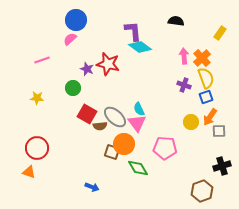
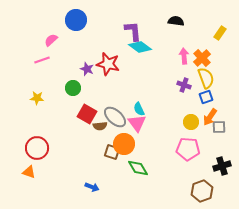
pink semicircle: moved 19 px left, 1 px down
gray square: moved 4 px up
pink pentagon: moved 23 px right, 1 px down
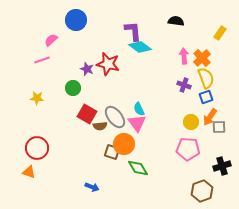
gray ellipse: rotated 10 degrees clockwise
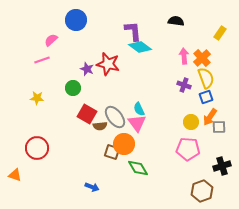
orange triangle: moved 14 px left, 3 px down
